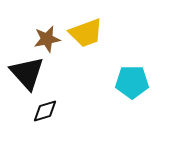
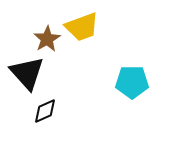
yellow trapezoid: moved 4 px left, 6 px up
brown star: rotated 20 degrees counterclockwise
black diamond: rotated 8 degrees counterclockwise
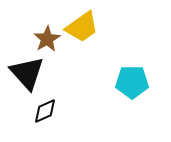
yellow trapezoid: rotated 15 degrees counterclockwise
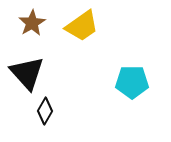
yellow trapezoid: moved 1 px up
brown star: moved 15 px left, 16 px up
black diamond: rotated 36 degrees counterclockwise
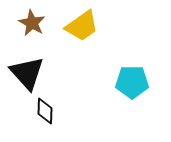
brown star: rotated 12 degrees counterclockwise
black diamond: rotated 28 degrees counterclockwise
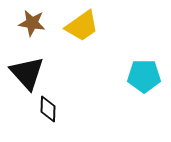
brown star: rotated 20 degrees counterclockwise
cyan pentagon: moved 12 px right, 6 px up
black diamond: moved 3 px right, 2 px up
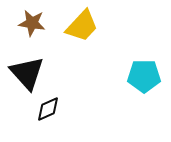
yellow trapezoid: rotated 12 degrees counterclockwise
black diamond: rotated 64 degrees clockwise
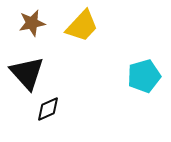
brown star: rotated 20 degrees counterclockwise
cyan pentagon: rotated 16 degrees counterclockwise
